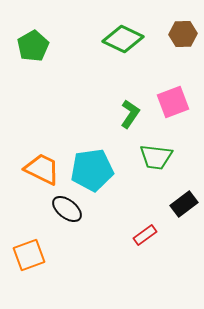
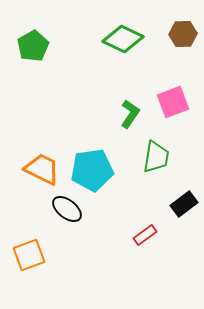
green trapezoid: rotated 88 degrees counterclockwise
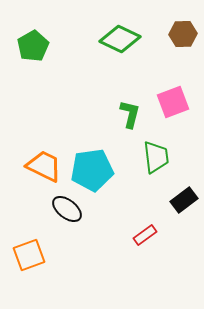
green diamond: moved 3 px left
green L-shape: rotated 20 degrees counterclockwise
green trapezoid: rotated 16 degrees counterclockwise
orange trapezoid: moved 2 px right, 3 px up
black rectangle: moved 4 px up
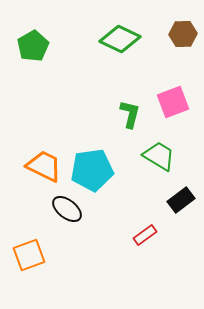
green trapezoid: moved 3 px right, 1 px up; rotated 52 degrees counterclockwise
black rectangle: moved 3 px left
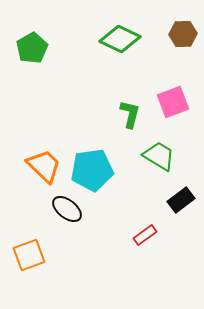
green pentagon: moved 1 px left, 2 px down
orange trapezoid: rotated 18 degrees clockwise
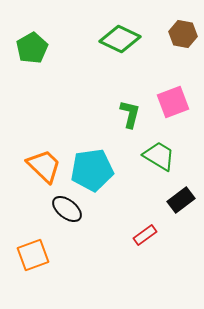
brown hexagon: rotated 12 degrees clockwise
orange square: moved 4 px right
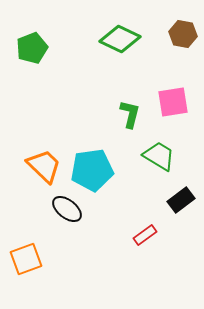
green pentagon: rotated 8 degrees clockwise
pink square: rotated 12 degrees clockwise
orange square: moved 7 px left, 4 px down
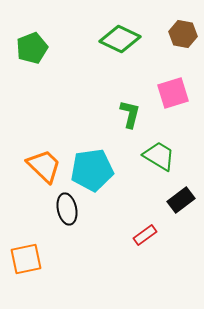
pink square: moved 9 px up; rotated 8 degrees counterclockwise
black ellipse: rotated 40 degrees clockwise
orange square: rotated 8 degrees clockwise
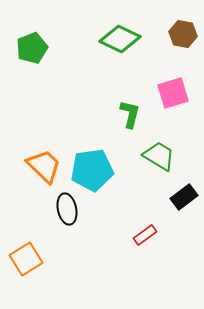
black rectangle: moved 3 px right, 3 px up
orange square: rotated 20 degrees counterclockwise
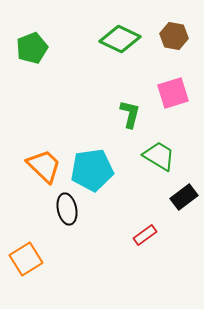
brown hexagon: moved 9 px left, 2 px down
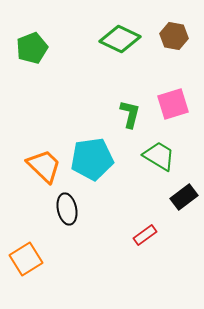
pink square: moved 11 px down
cyan pentagon: moved 11 px up
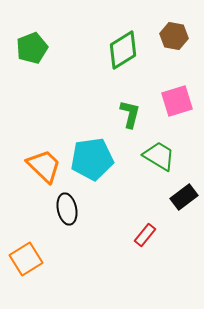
green diamond: moved 3 px right, 11 px down; rotated 57 degrees counterclockwise
pink square: moved 4 px right, 3 px up
red rectangle: rotated 15 degrees counterclockwise
